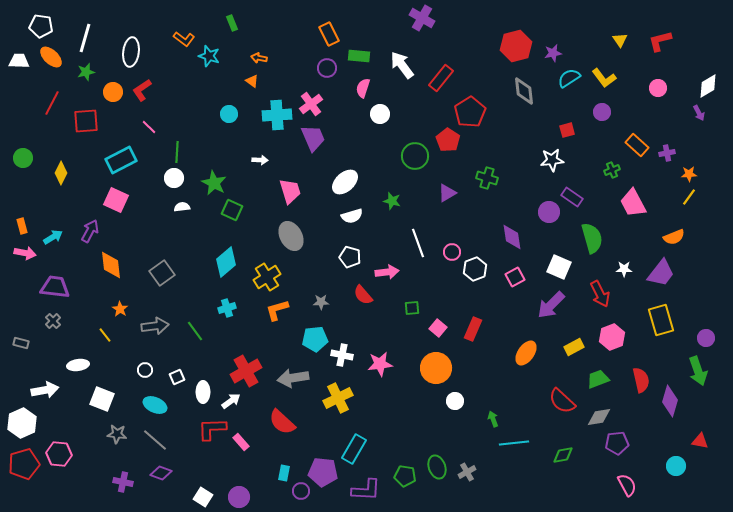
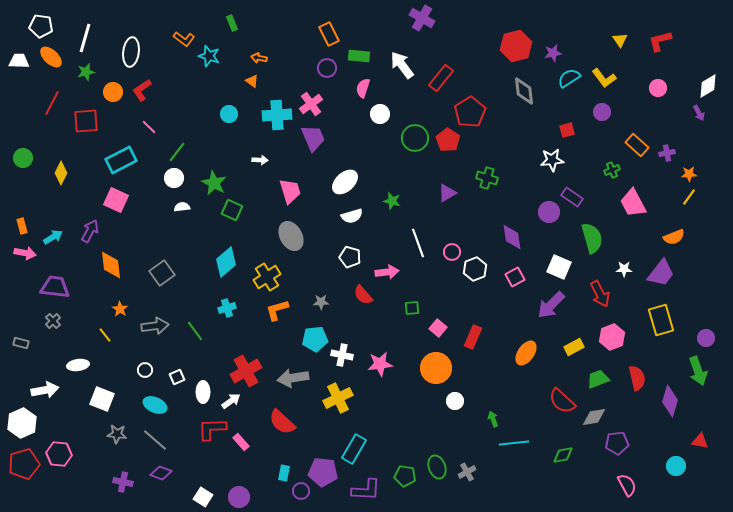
green line at (177, 152): rotated 35 degrees clockwise
green circle at (415, 156): moved 18 px up
red rectangle at (473, 329): moved 8 px down
red semicircle at (641, 380): moved 4 px left, 2 px up
gray diamond at (599, 417): moved 5 px left
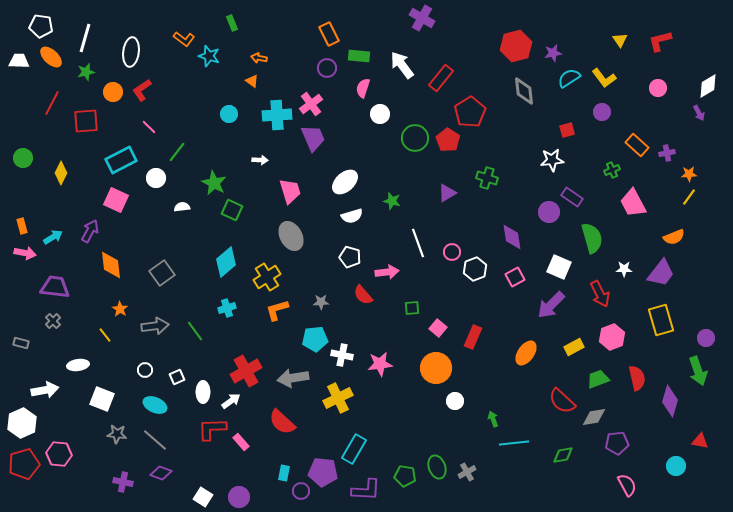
white circle at (174, 178): moved 18 px left
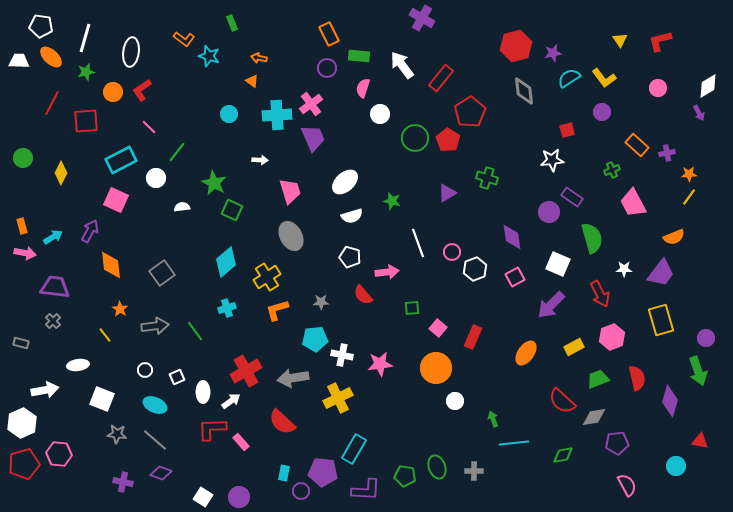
white square at (559, 267): moved 1 px left, 3 px up
gray cross at (467, 472): moved 7 px right, 1 px up; rotated 30 degrees clockwise
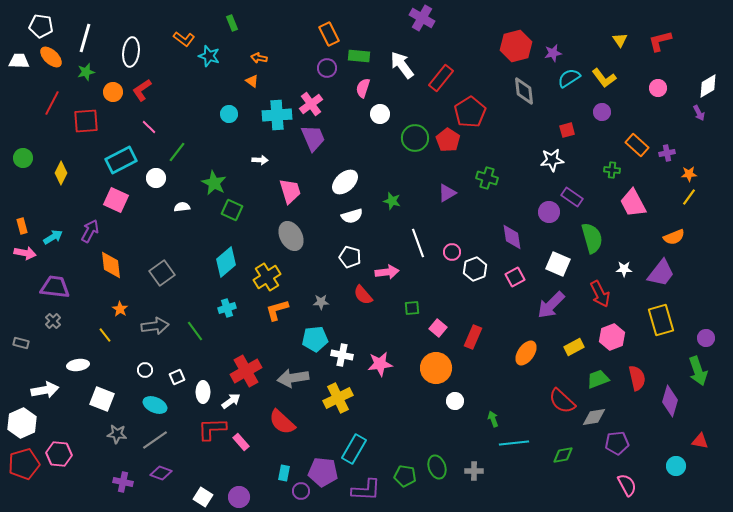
green cross at (612, 170): rotated 28 degrees clockwise
gray line at (155, 440): rotated 76 degrees counterclockwise
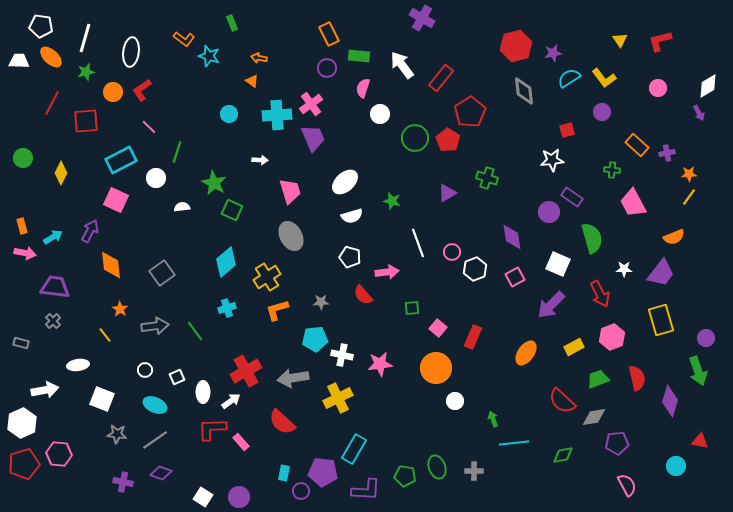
green line at (177, 152): rotated 20 degrees counterclockwise
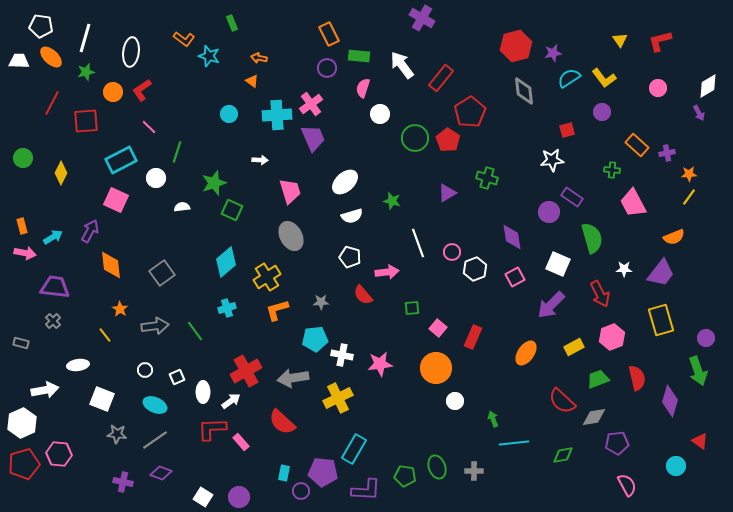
green star at (214, 183): rotated 25 degrees clockwise
red triangle at (700, 441): rotated 24 degrees clockwise
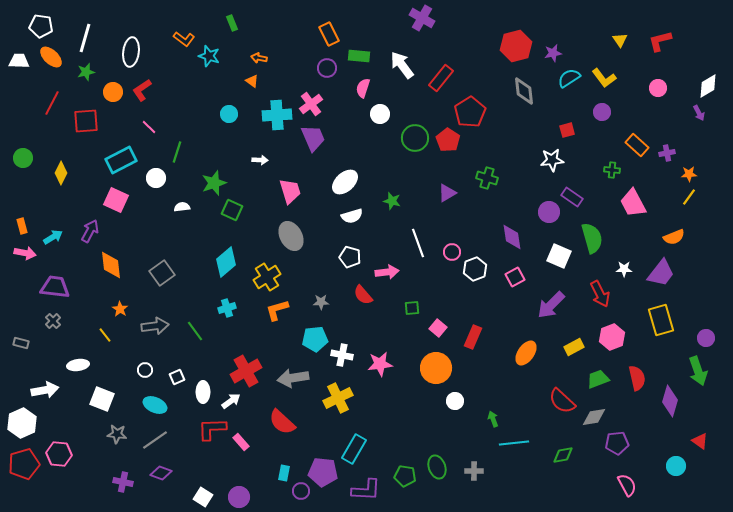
white square at (558, 264): moved 1 px right, 8 px up
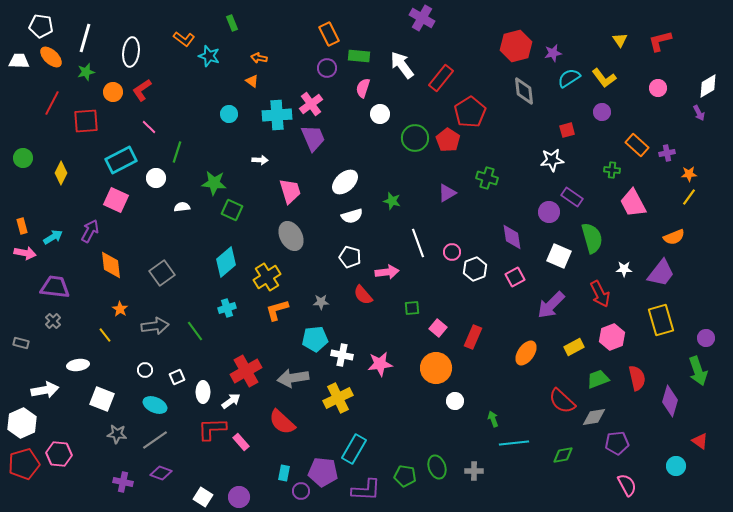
green star at (214, 183): rotated 25 degrees clockwise
